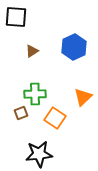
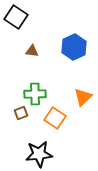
black square: rotated 30 degrees clockwise
brown triangle: rotated 40 degrees clockwise
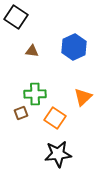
black star: moved 19 px right
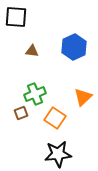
black square: rotated 30 degrees counterclockwise
green cross: rotated 20 degrees counterclockwise
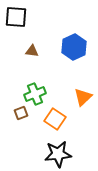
orange square: moved 1 px down
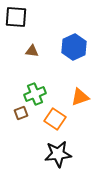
orange triangle: moved 3 px left; rotated 24 degrees clockwise
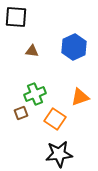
black star: moved 1 px right
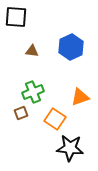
blue hexagon: moved 3 px left
green cross: moved 2 px left, 2 px up
black star: moved 11 px right, 6 px up; rotated 12 degrees clockwise
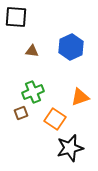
black star: rotated 20 degrees counterclockwise
